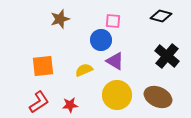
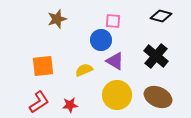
brown star: moved 3 px left
black cross: moved 11 px left
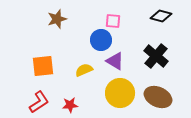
yellow circle: moved 3 px right, 2 px up
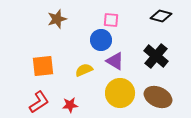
pink square: moved 2 px left, 1 px up
